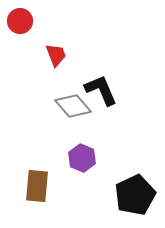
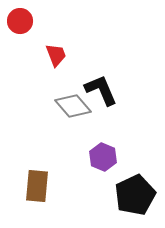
purple hexagon: moved 21 px right, 1 px up
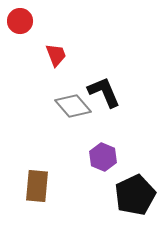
black L-shape: moved 3 px right, 2 px down
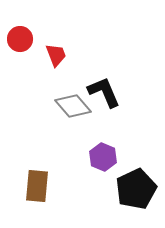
red circle: moved 18 px down
black pentagon: moved 1 px right, 6 px up
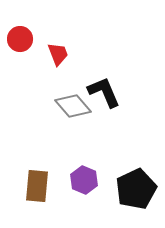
red trapezoid: moved 2 px right, 1 px up
purple hexagon: moved 19 px left, 23 px down
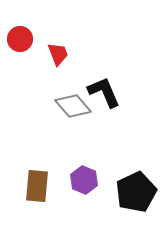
black pentagon: moved 3 px down
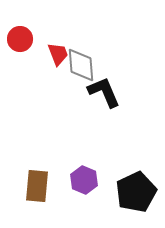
gray diamond: moved 8 px right, 41 px up; rotated 36 degrees clockwise
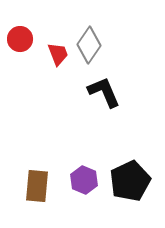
gray diamond: moved 8 px right, 20 px up; rotated 39 degrees clockwise
black pentagon: moved 6 px left, 11 px up
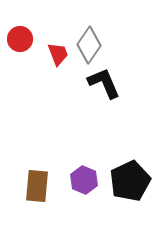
black L-shape: moved 9 px up
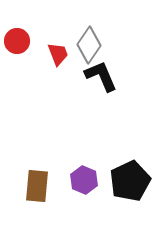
red circle: moved 3 px left, 2 px down
black L-shape: moved 3 px left, 7 px up
